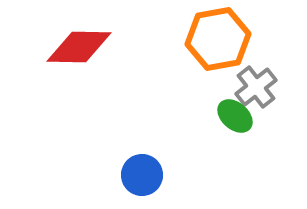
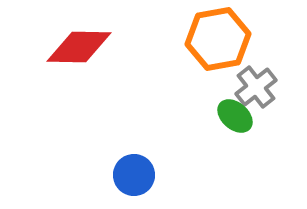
blue circle: moved 8 px left
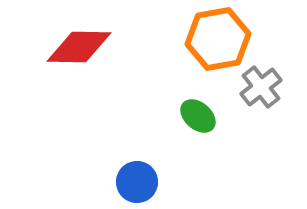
gray cross: moved 5 px right
green ellipse: moved 37 px left
blue circle: moved 3 px right, 7 px down
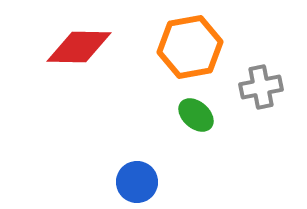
orange hexagon: moved 28 px left, 8 px down
gray cross: rotated 27 degrees clockwise
green ellipse: moved 2 px left, 1 px up
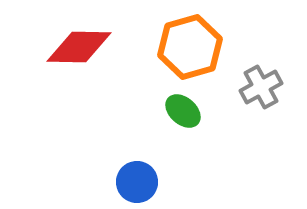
orange hexagon: rotated 6 degrees counterclockwise
gray cross: rotated 18 degrees counterclockwise
green ellipse: moved 13 px left, 4 px up
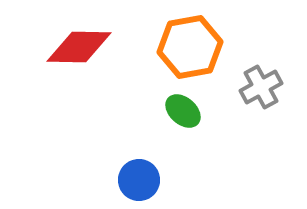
orange hexagon: rotated 6 degrees clockwise
blue circle: moved 2 px right, 2 px up
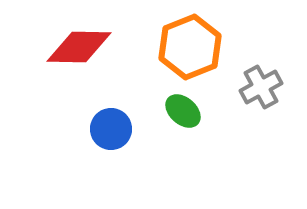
orange hexagon: rotated 12 degrees counterclockwise
blue circle: moved 28 px left, 51 px up
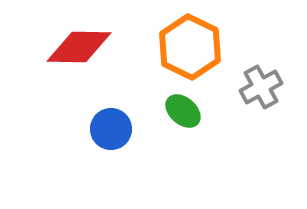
orange hexagon: rotated 12 degrees counterclockwise
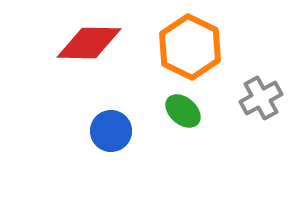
red diamond: moved 10 px right, 4 px up
gray cross: moved 11 px down
blue circle: moved 2 px down
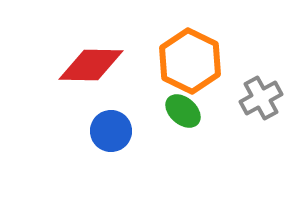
red diamond: moved 2 px right, 22 px down
orange hexagon: moved 14 px down
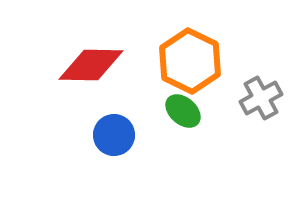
blue circle: moved 3 px right, 4 px down
